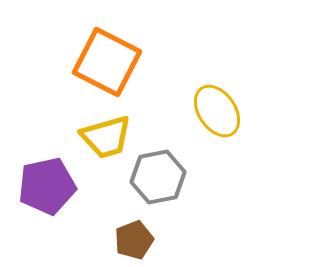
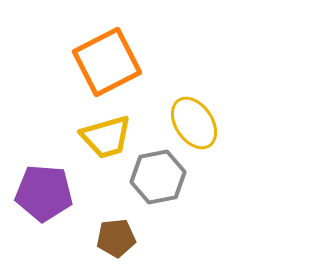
orange square: rotated 36 degrees clockwise
yellow ellipse: moved 23 px left, 12 px down
purple pentagon: moved 3 px left, 7 px down; rotated 16 degrees clockwise
brown pentagon: moved 18 px left, 2 px up; rotated 15 degrees clockwise
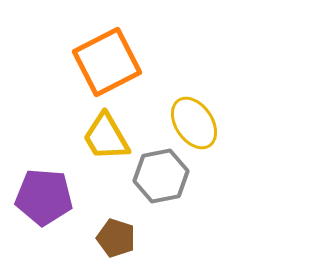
yellow trapezoid: rotated 76 degrees clockwise
gray hexagon: moved 3 px right, 1 px up
purple pentagon: moved 4 px down
brown pentagon: rotated 24 degrees clockwise
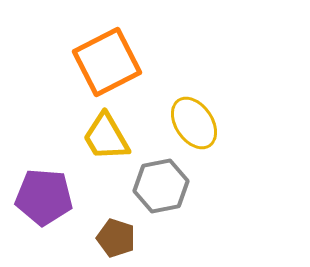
gray hexagon: moved 10 px down
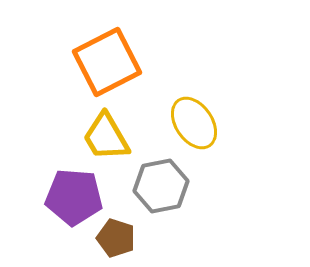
purple pentagon: moved 30 px right
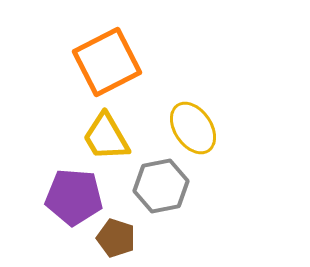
yellow ellipse: moved 1 px left, 5 px down
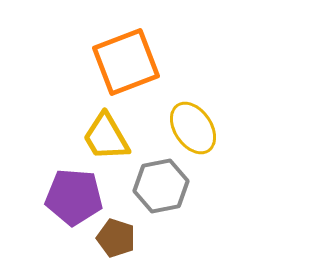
orange square: moved 19 px right; rotated 6 degrees clockwise
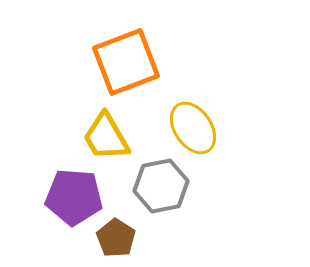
brown pentagon: rotated 15 degrees clockwise
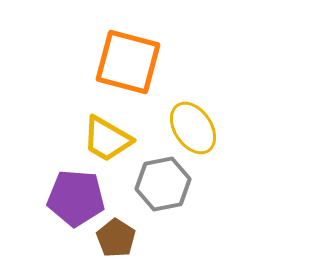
orange square: moved 2 px right; rotated 36 degrees clockwise
yellow trapezoid: moved 1 px right, 2 px down; rotated 30 degrees counterclockwise
gray hexagon: moved 2 px right, 2 px up
purple pentagon: moved 2 px right, 1 px down
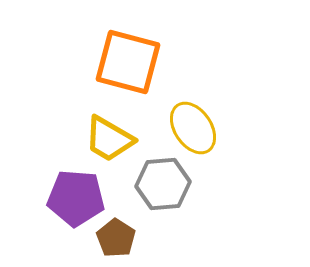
yellow trapezoid: moved 2 px right
gray hexagon: rotated 6 degrees clockwise
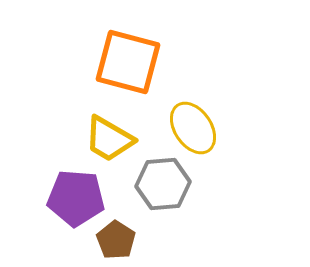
brown pentagon: moved 2 px down
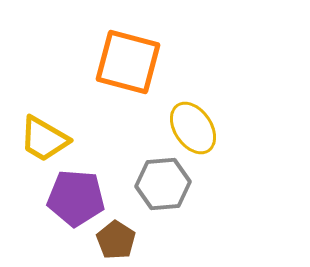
yellow trapezoid: moved 65 px left
